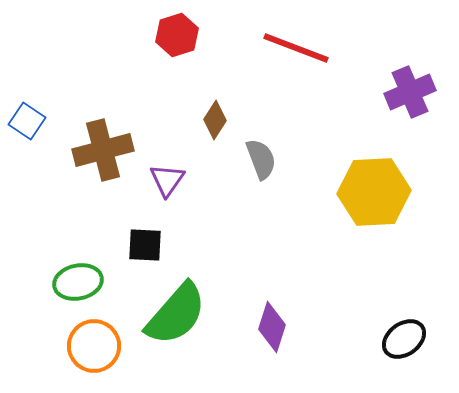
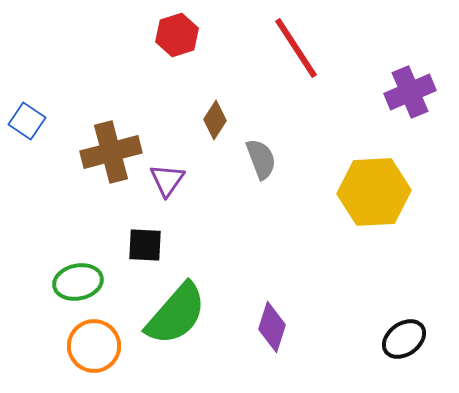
red line: rotated 36 degrees clockwise
brown cross: moved 8 px right, 2 px down
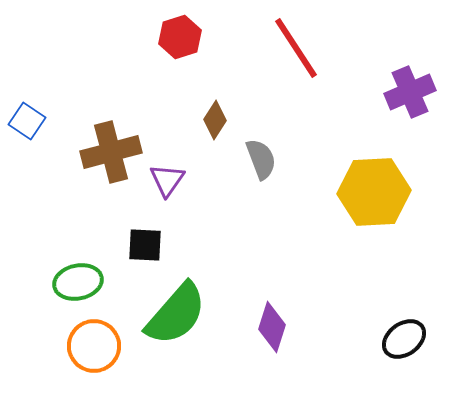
red hexagon: moved 3 px right, 2 px down
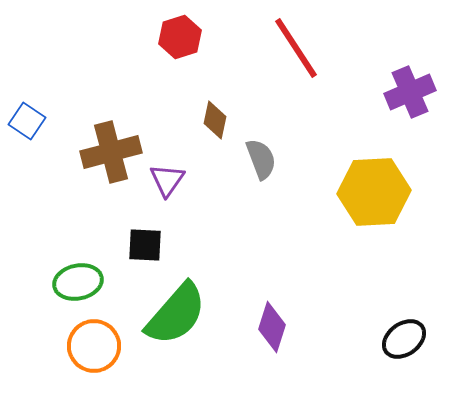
brown diamond: rotated 21 degrees counterclockwise
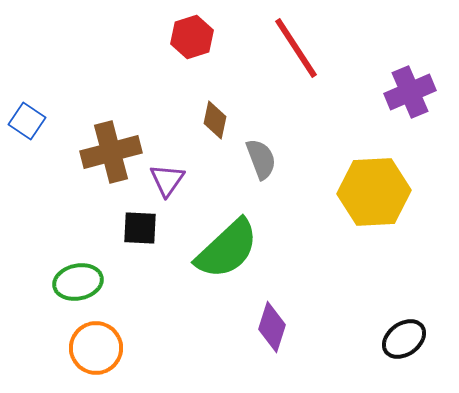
red hexagon: moved 12 px right
black square: moved 5 px left, 17 px up
green semicircle: moved 51 px right, 65 px up; rotated 6 degrees clockwise
orange circle: moved 2 px right, 2 px down
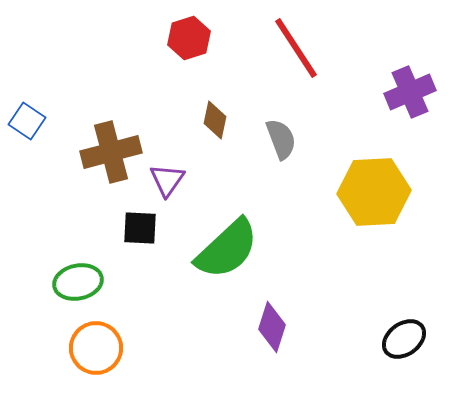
red hexagon: moved 3 px left, 1 px down
gray semicircle: moved 20 px right, 20 px up
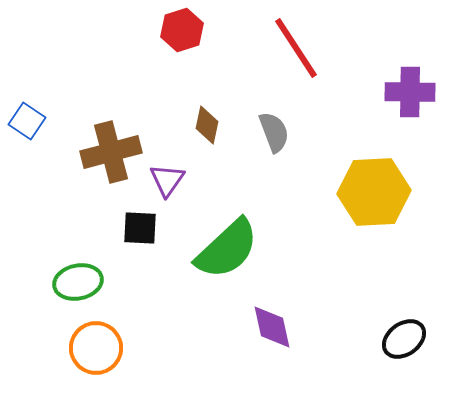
red hexagon: moved 7 px left, 8 px up
purple cross: rotated 24 degrees clockwise
brown diamond: moved 8 px left, 5 px down
gray semicircle: moved 7 px left, 7 px up
purple diamond: rotated 30 degrees counterclockwise
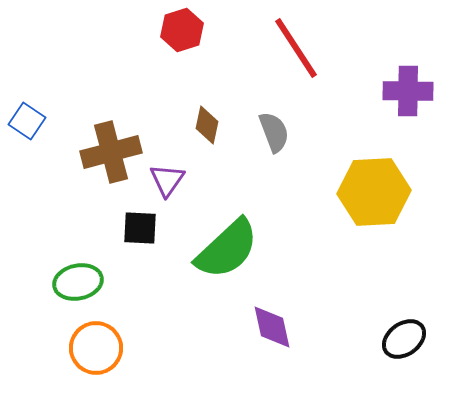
purple cross: moved 2 px left, 1 px up
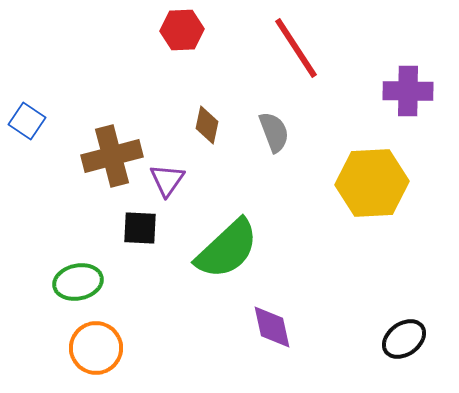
red hexagon: rotated 15 degrees clockwise
brown cross: moved 1 px right, 4 px down
yellow hexagon: moved 2 px left, 9 px up
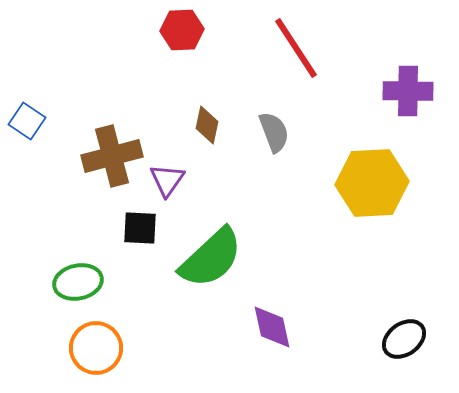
green semicircle: moved 16 px left, 9 px down
